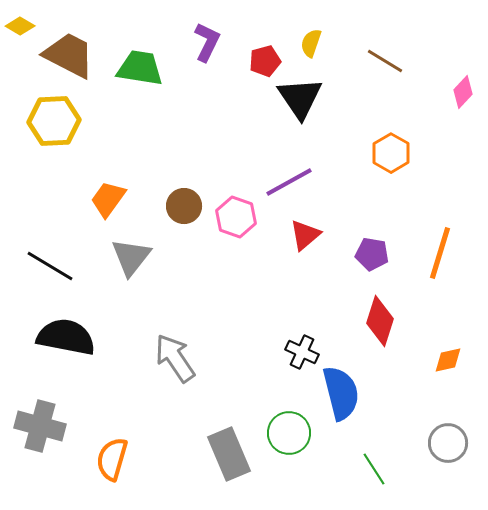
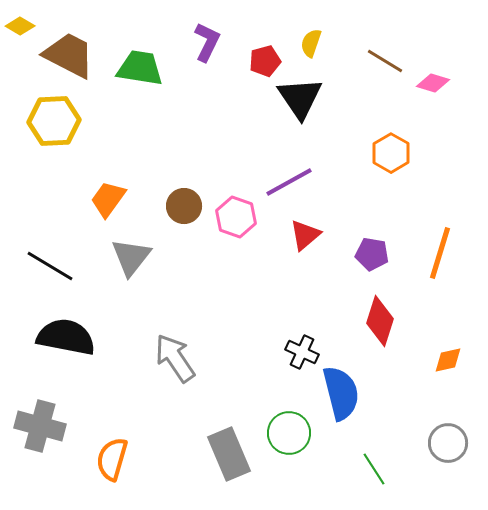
pink diamond: moved 30 px left, 9 px up; rotated 64 degrees clockwise
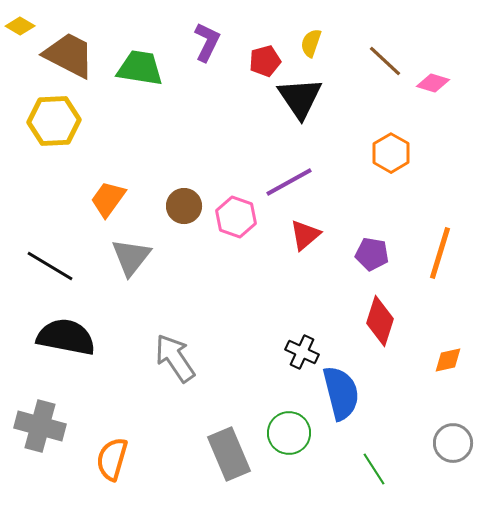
brown line: rotated 12 degrees clockwise
gray circle: moved 5 px right
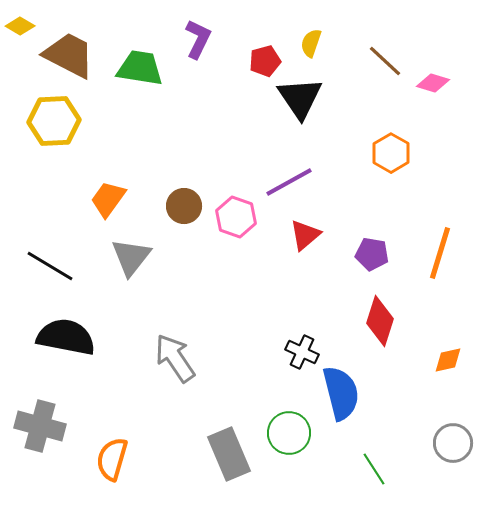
purple L-shape: moved 9 px left, 3 px up
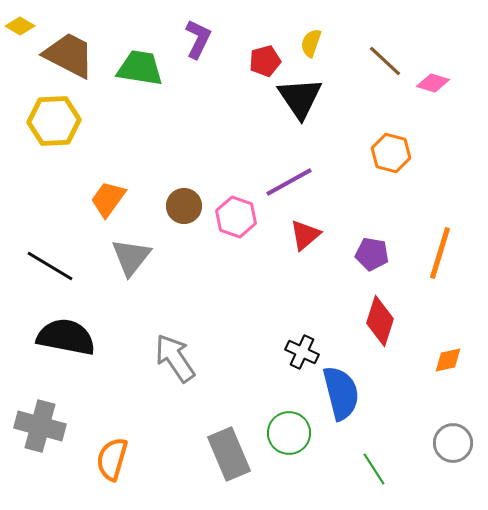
orange hexagon: rotated 15 degrees counterclockwise
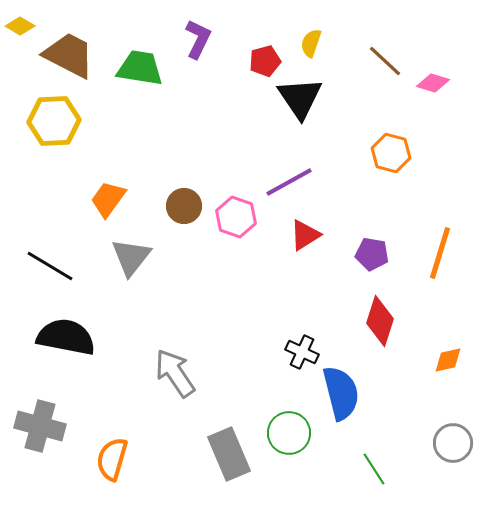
red triangle: rotated 8 degrees clockwise
gray arrow: moved 15 px down
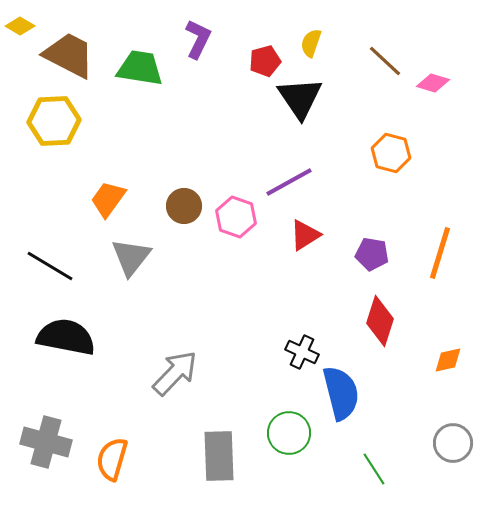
gray arrow: rotated 78 degrees clockwise
gray cross: moved 6 px right, 16 px down
gray rectangle: moved 10 px left, 2 px down; rotated 21 degrees clockwise
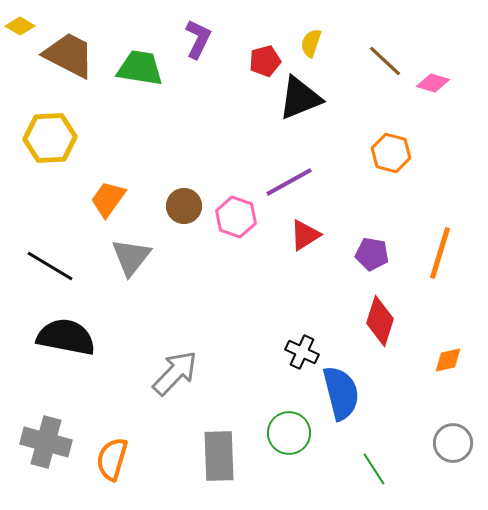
black triangle: rotated 42 degrees clockwise
yellow hexagon: moved 4 px left, 17 px down
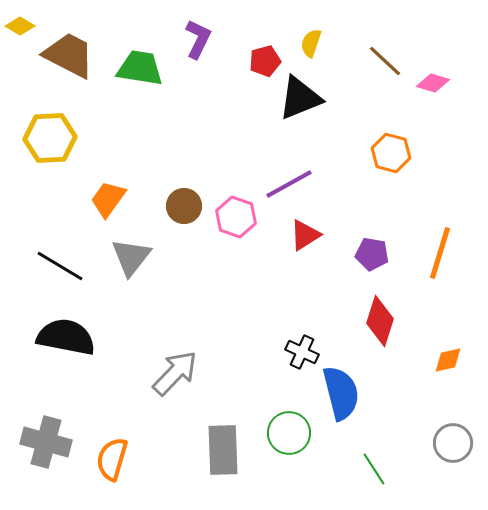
purple line: moved 2 px down
black line: moved 10 px right
gray rectangle: moved 4 px right, 6 px up
